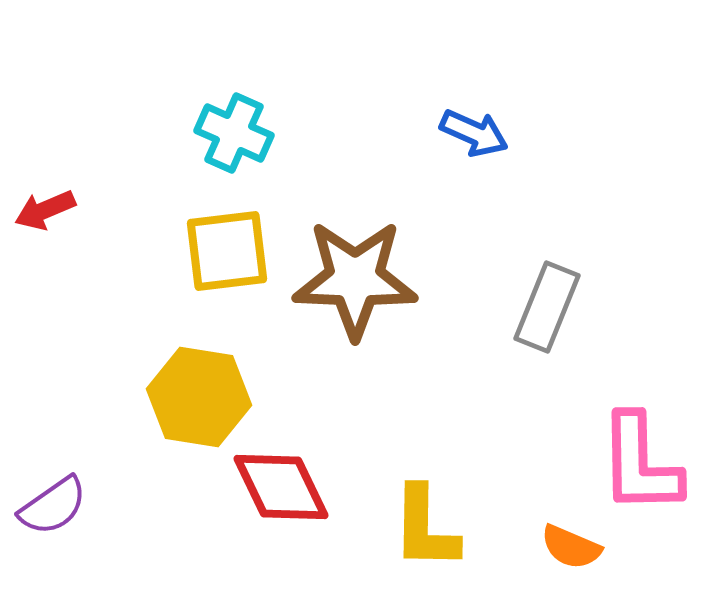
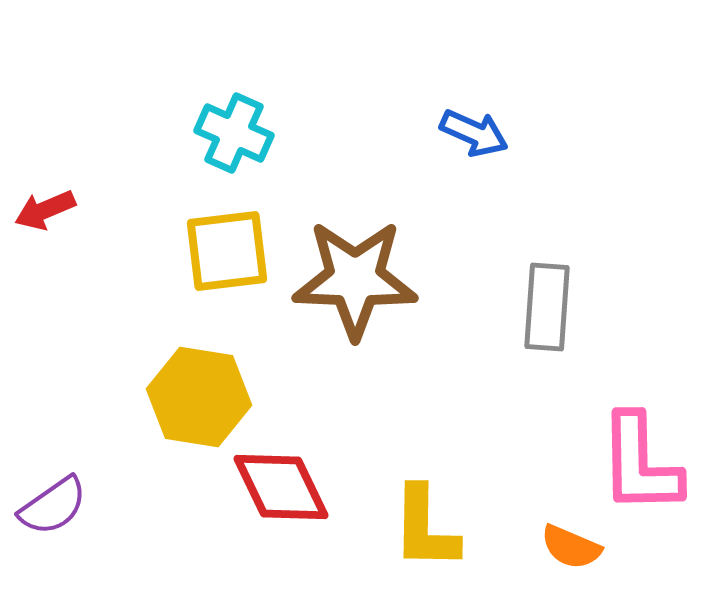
gray rectangle: rotated 18 degrees counterclockwise
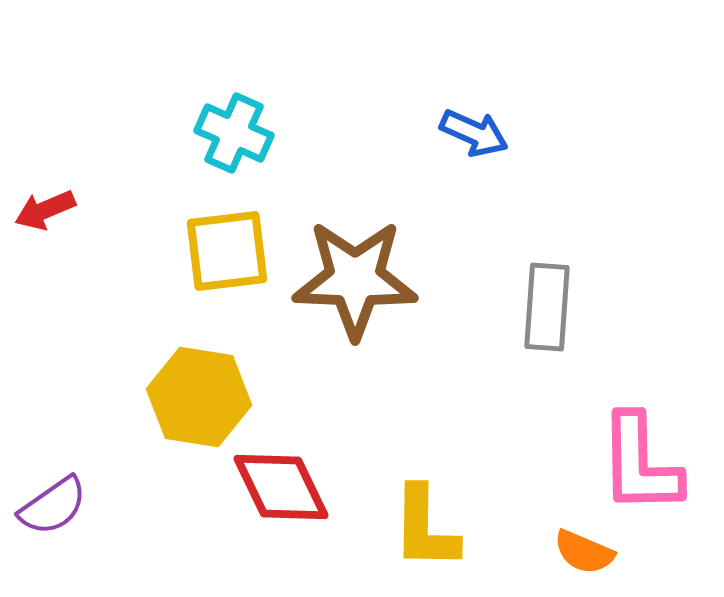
orange semicircle: moved 13 px right, 5 px down
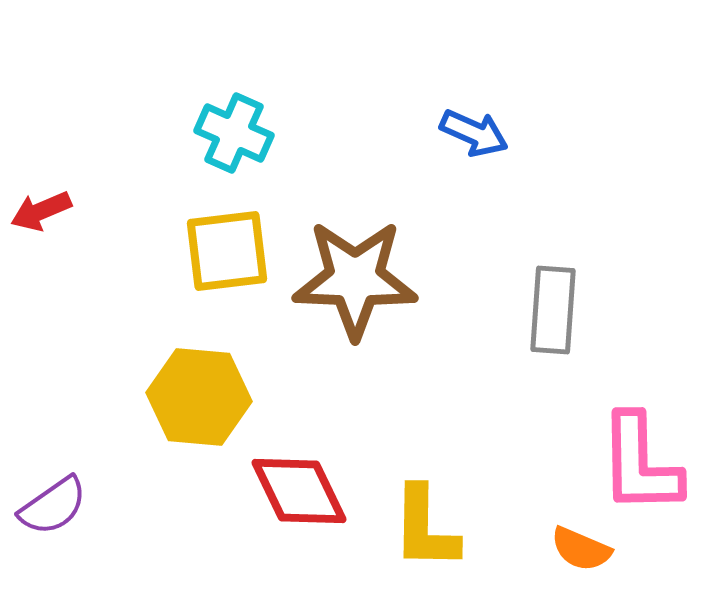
red arrow: moved 4 px left, 1 px down
gray rectangle: moved 6 px right, 3 px down
yellow hexagon: rotated 4 degrees counterclockwise
red diamond: moved 18 px right, 4 px down
orange semicircle: moved 3 px left, 3 px up
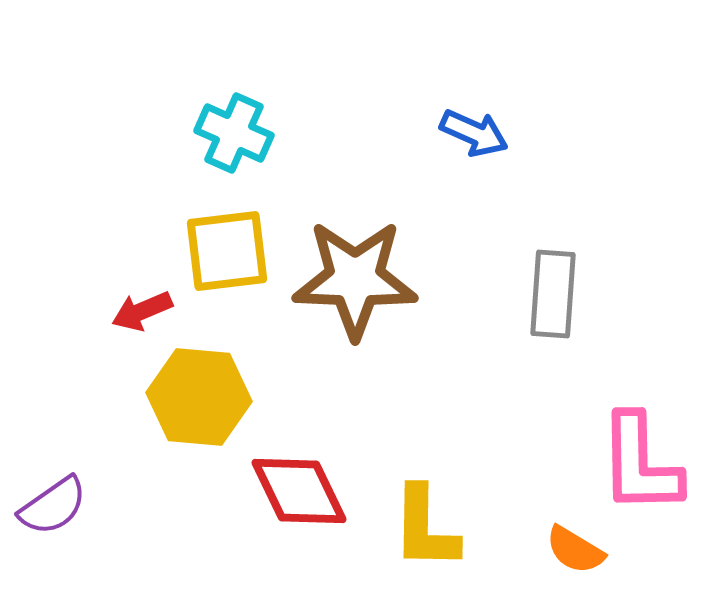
red arrow: moved 101 px right, 100 px down
gray rectangle: moved 16 px up
orange semicircle: moved 6 px left, 1 px down; rotated 8 degrees clockwise
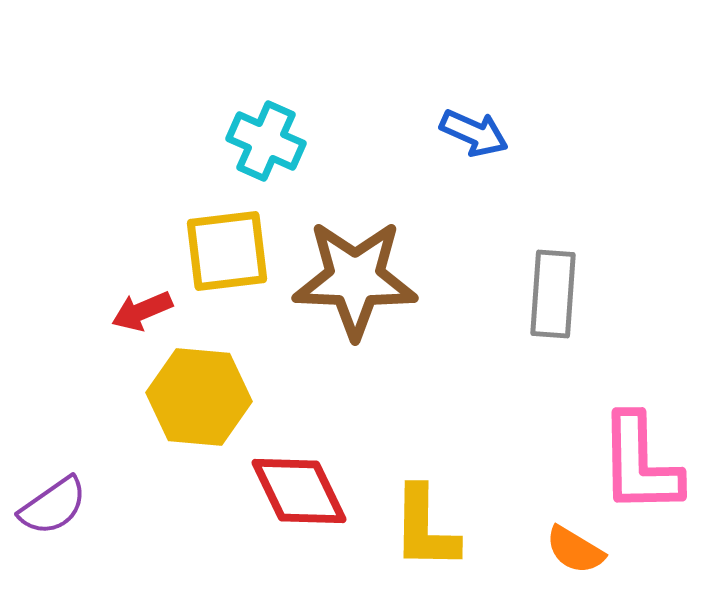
cyan cross: moved 32 px right, 8 px down
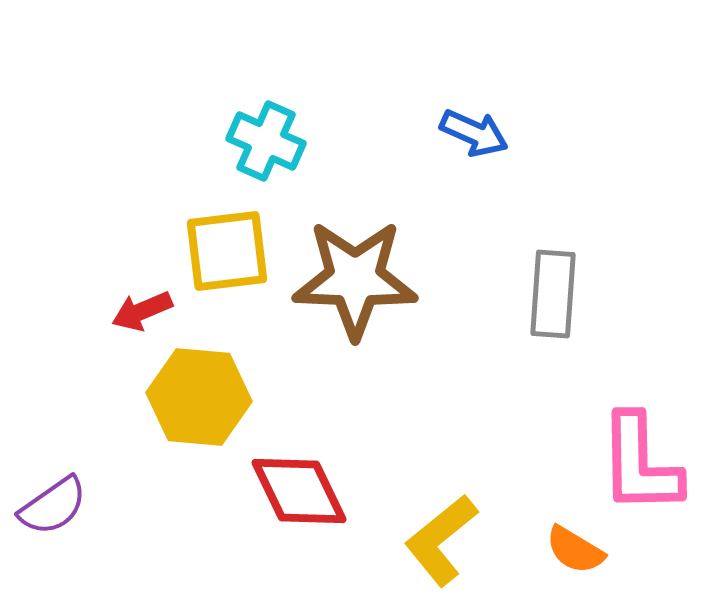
yellow L-shape: moved 16 px right, 12 px down; rotated 50 degrees clockwise
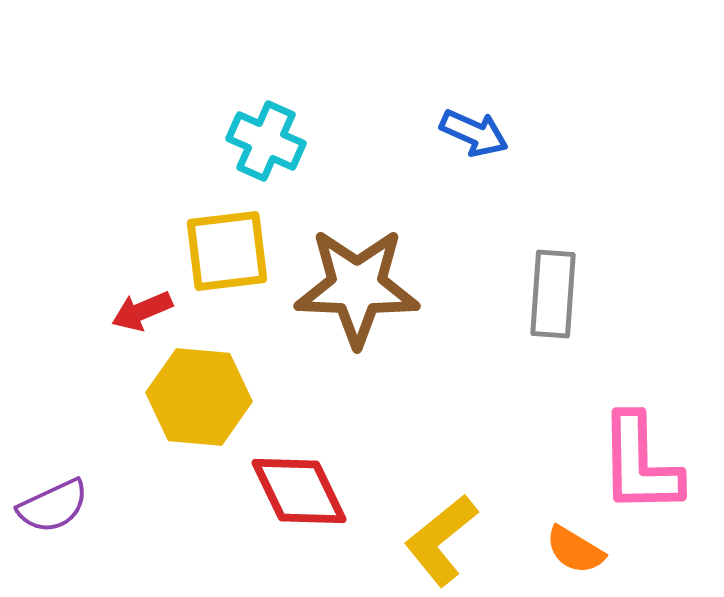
brown star: moved 2 px right, 8 px down
purple semicircle: rotated 10 degrees clockwise
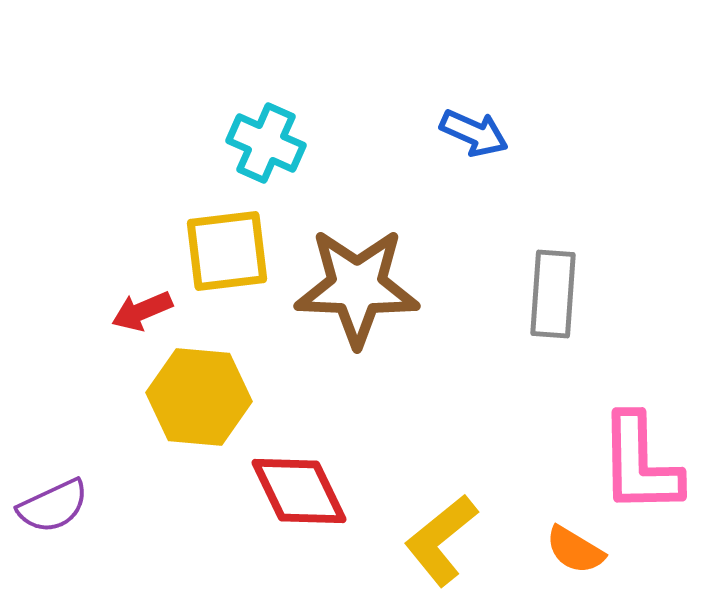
cyan cross: moved 2 px down
